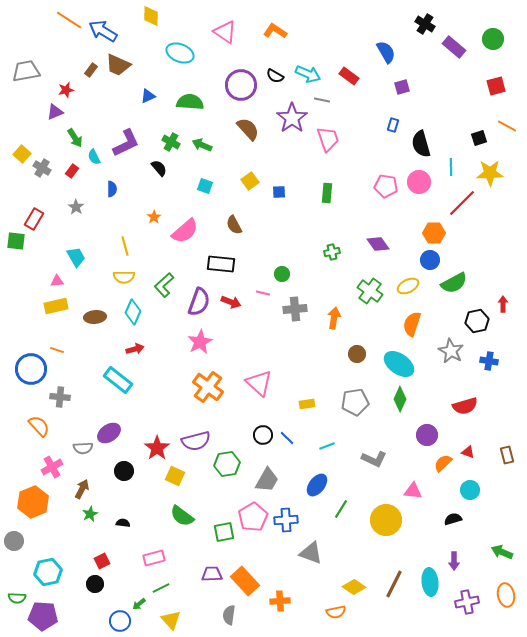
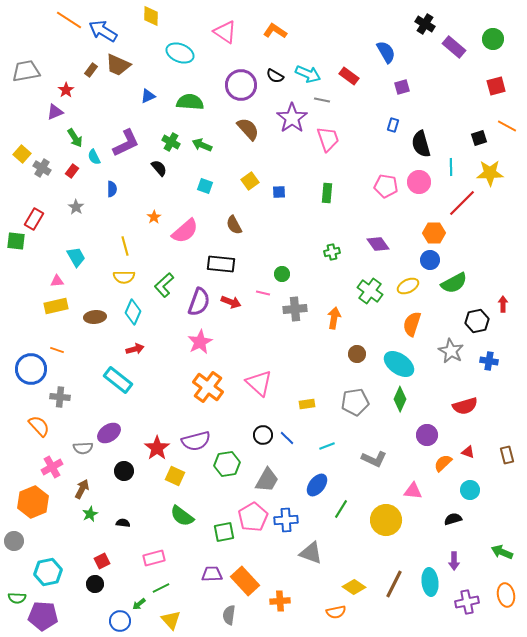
red star at (66, 90): rotated 21 degrees counterclockwise
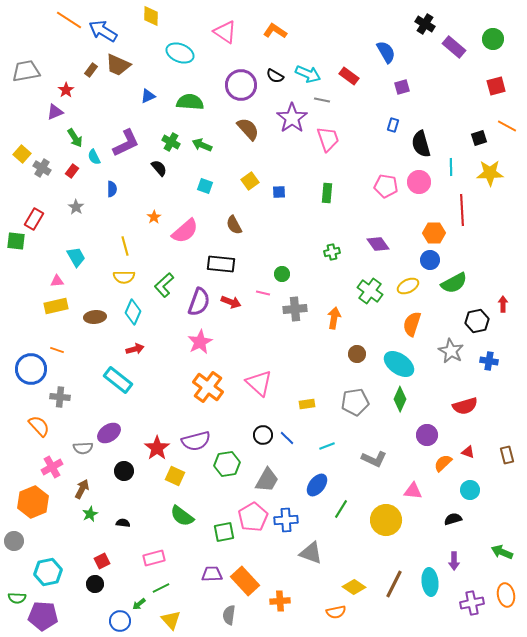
red line at (462, 203): moved 7 px down; rotated 48 degrees counterclockwise
purple cross at (467, 602): moved 5 px right, 1 px down
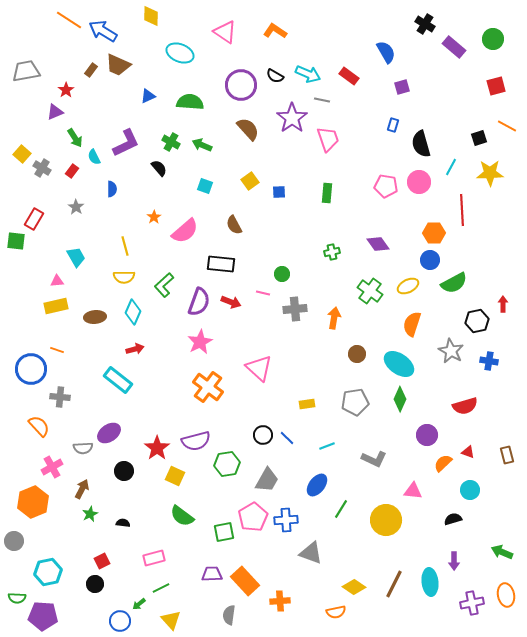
cyan line at (451, 167): rotated 30 degrees clockwise
pink triangle at (259, 383): moved 15 px up
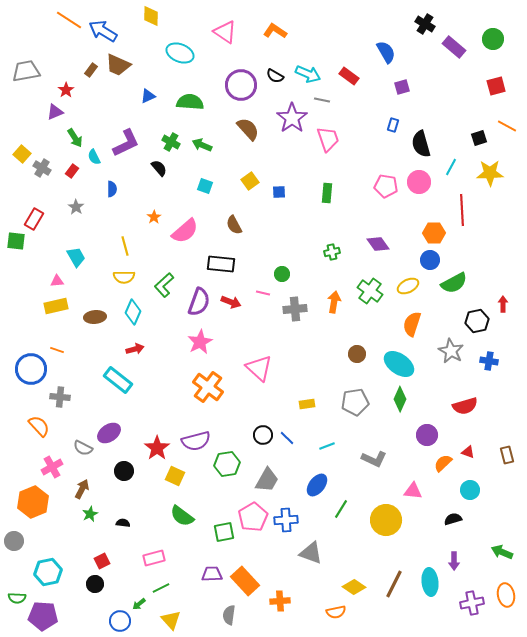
orange arrow at (334, 318): moved 16 px up
gray semicircle at (83, 448): rotated 30 degrees clockwise
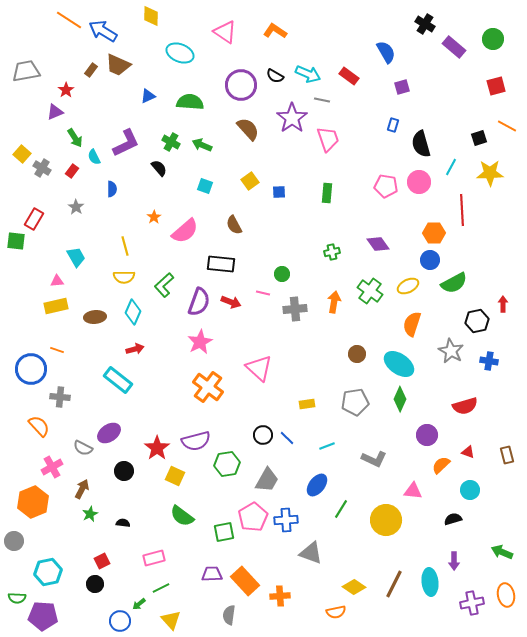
orange semicircle at (443, 463): moved 2 px left, 2 px down
orange cross at (280, 601): moved 5 px up
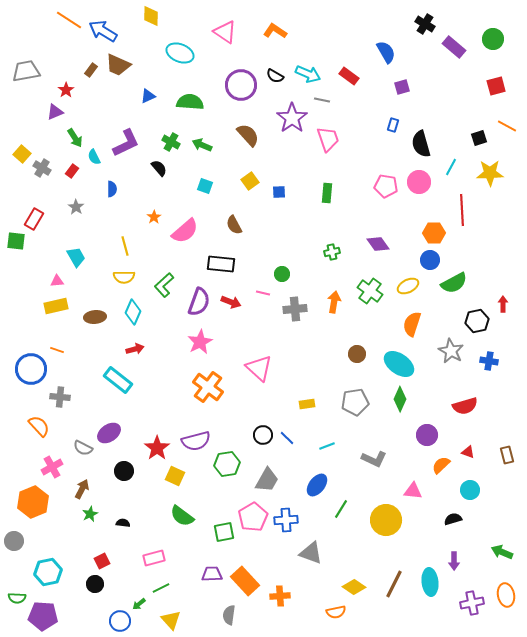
brown semicircle at (248, 129): moved 6 px down
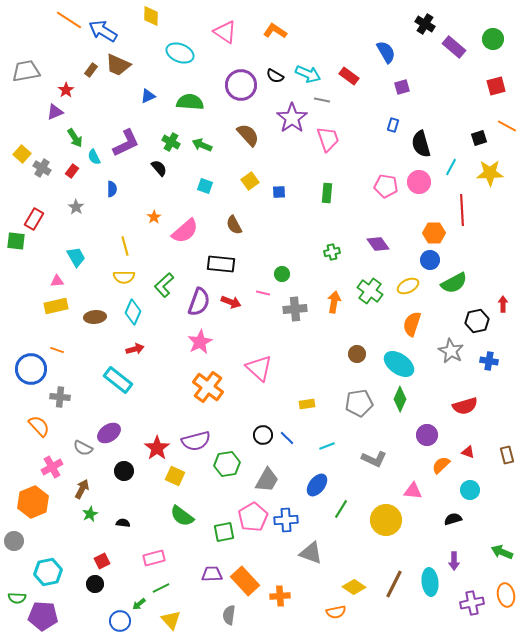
gray pentagon at (355, 402): moved 4 px right, 1 px down
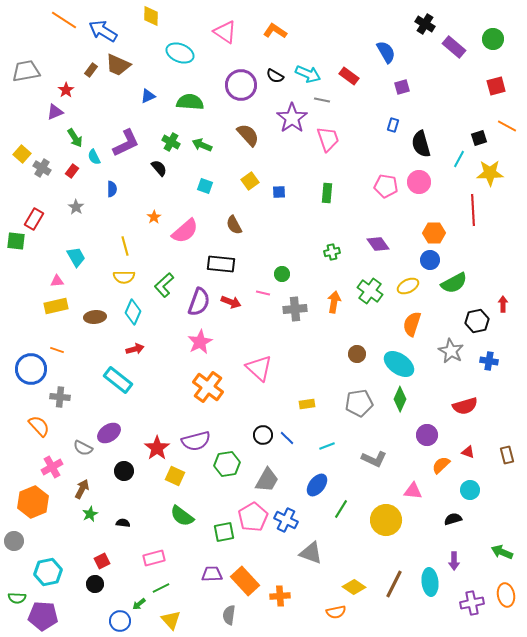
orange line at (69, 20): moved 5 px left
cyan line at (451, 167): moved 8 px right, 8 px up
red line at (462, 210): moved 11 px right
blue cross at (286, 520): rotated 30 degrees clockwise
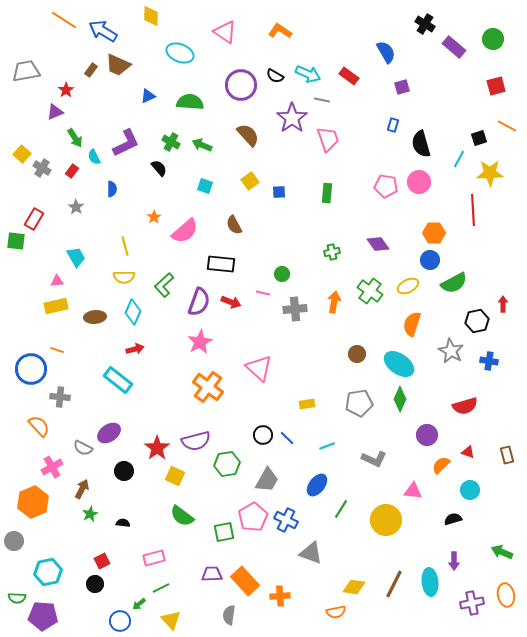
orange L-shape at (275, 31): moved 5 px right
yellow diamond at (354, 587): rotated 25 degrees counterclockwise
